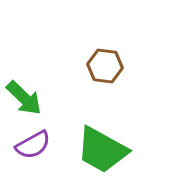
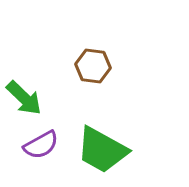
brown hexagon: moved 12 px left
purple semicircle: moved 8 px right
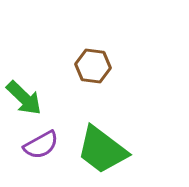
green trapezoid: rotated 8 degrees clockwise
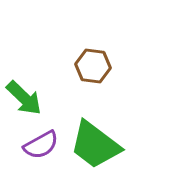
green trapezoid: moved 7 px left, 5 px up
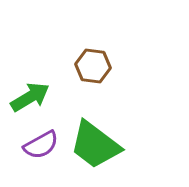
green arrow: moved 6 px right, 1 px up; rotated 75 degrees counterclockwise
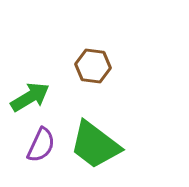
purple semicircle: rotated 36 degrees counterclockwise
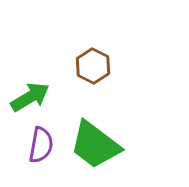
brown hexagon: rotated 20 degrees clockwise
purple semicircle: rotated 15 degrees counterclockwise
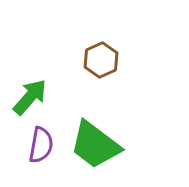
brown hexagon: moved 8 px right, 6 px up; rotated 8 degrees clockwise
green arrow: rotated 18 degrees counterclockwise
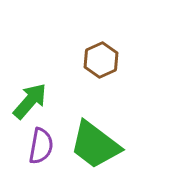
green arrow: moved 4 px down
purple semicircle: moved 1 px down
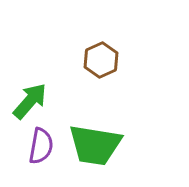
green trapezoid: rotated 28 degrees counterclockwise
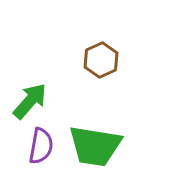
green trapezoid: moved 1 px down
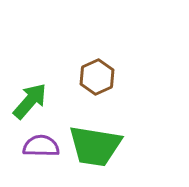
brown hexagon: moved 4 px left, 17 px down
purple semicircle: rotated 99 degrees counterclockwise
